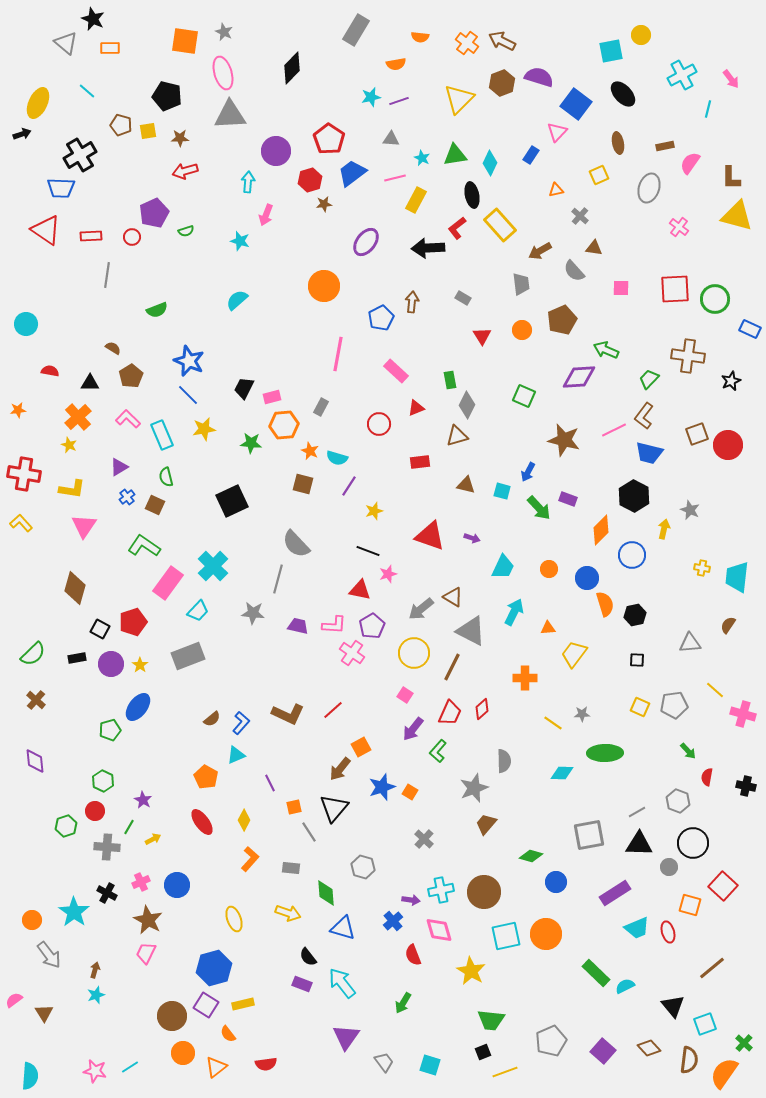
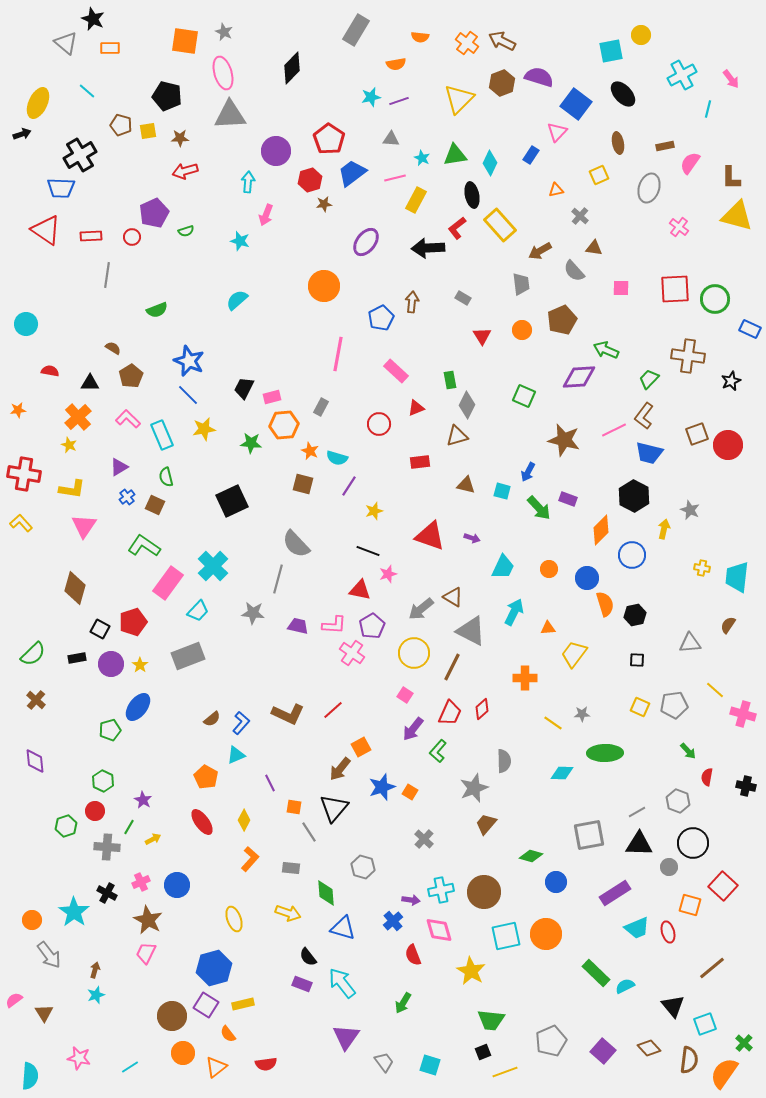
orange square at (294, 807): rotated 21 degrees clockwise
pink star at (95, 1071): moved 16 px left, 13 px up
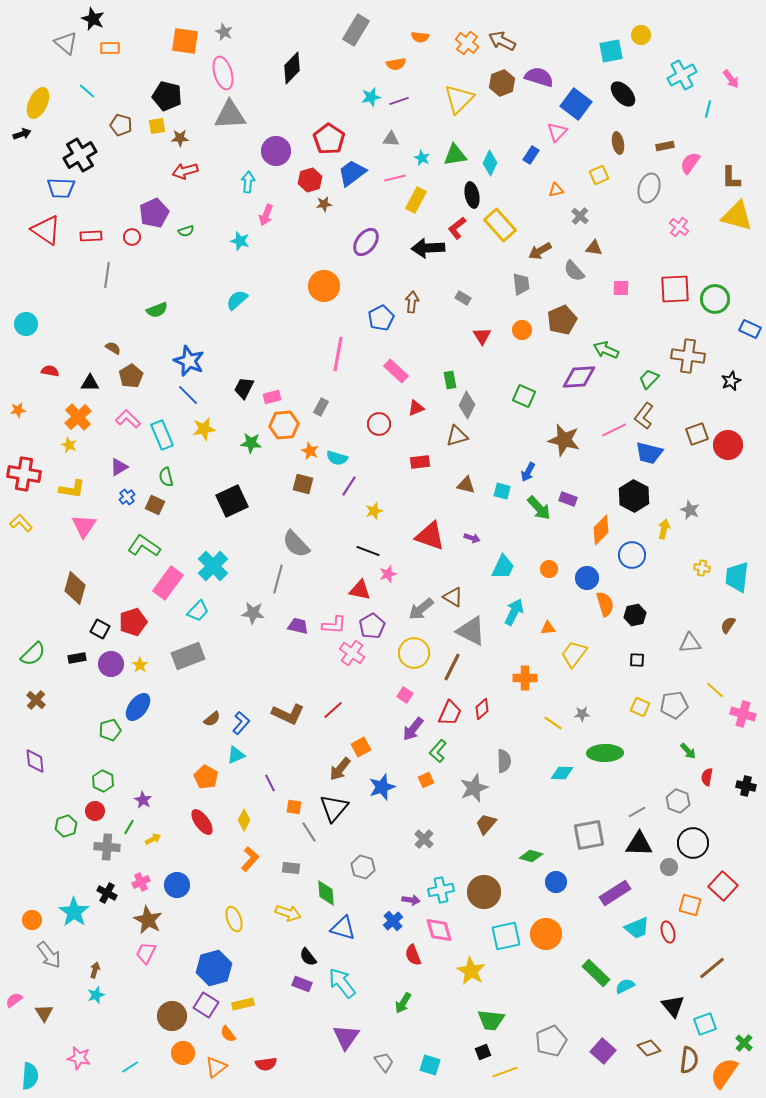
yellow square at (148, 131): moved 9 px right, 5 px up
orange square at (410, 792): moved 16 px right, 12 px up; rotated 35 degrees clockwise
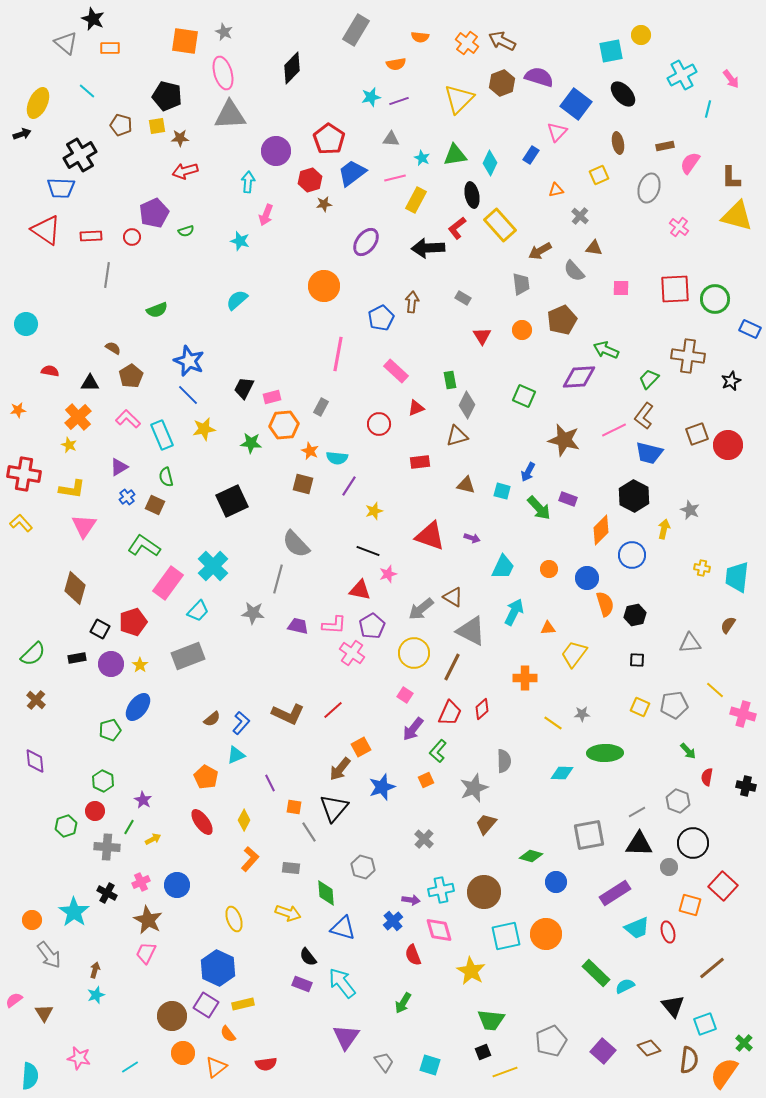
cyan semicircle at (337, 458): rotated 10 degrees counterclockwise
blue hexagon at (214, 968): moved 4 px right; rotated 20 degrees counterclockwise
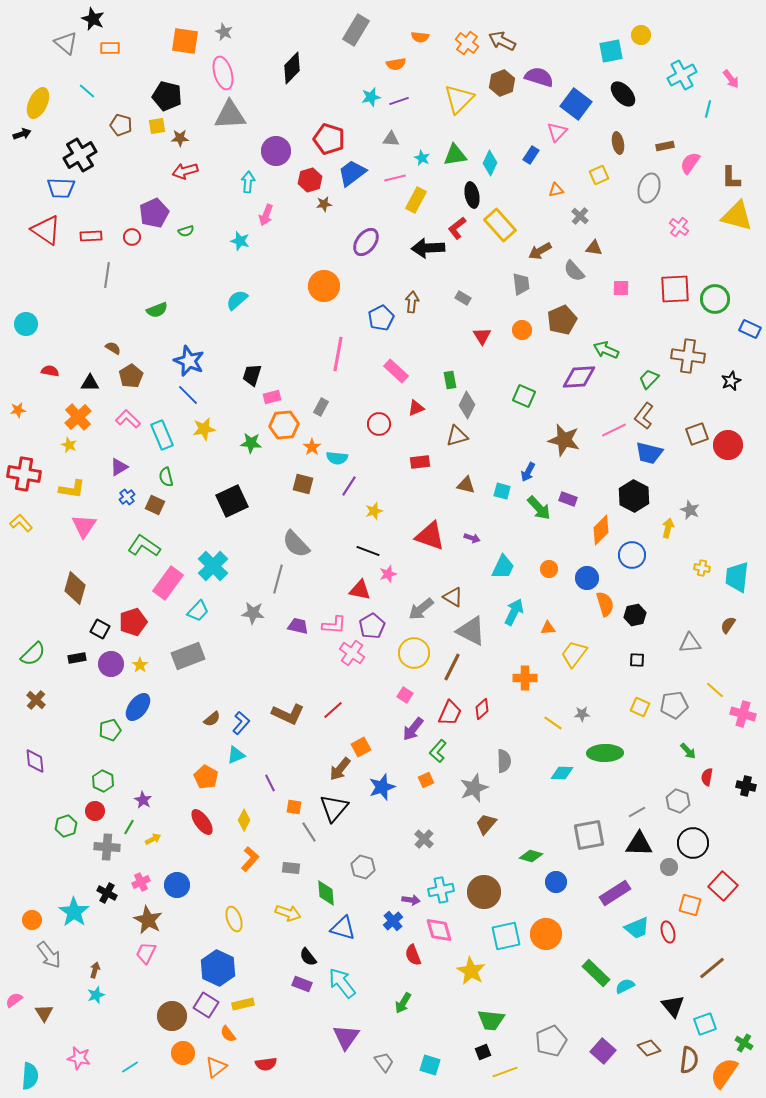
red pentagon at (329, 139): rotated 16 degrees counterclockwise
black trapezoid at (244, 388): moved 8 px right, 13 px up; rotated 10 degrees counterclockwise
orange star at (310, 451): moved 2 px right, 4 px up; rotated 12 degrees clockwise
yellow arrow at (664, 529): moved 4 px right, 1 px up
green cross at (744, 1043): rotated 12 degrees counterclockwise
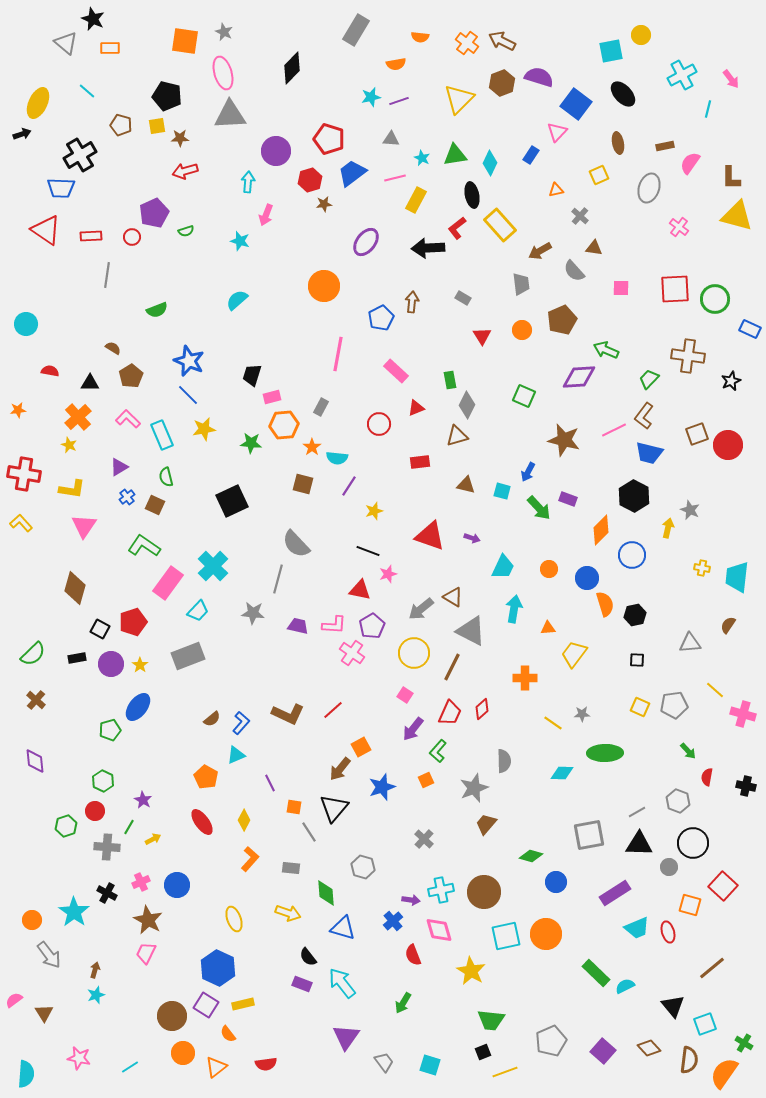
cyan arrow at (514, 612): moved 3 px up; rotated 16 degrees counterclockwise
cyan semicircle at (30, 1076): moved 4 px left, 2 px up
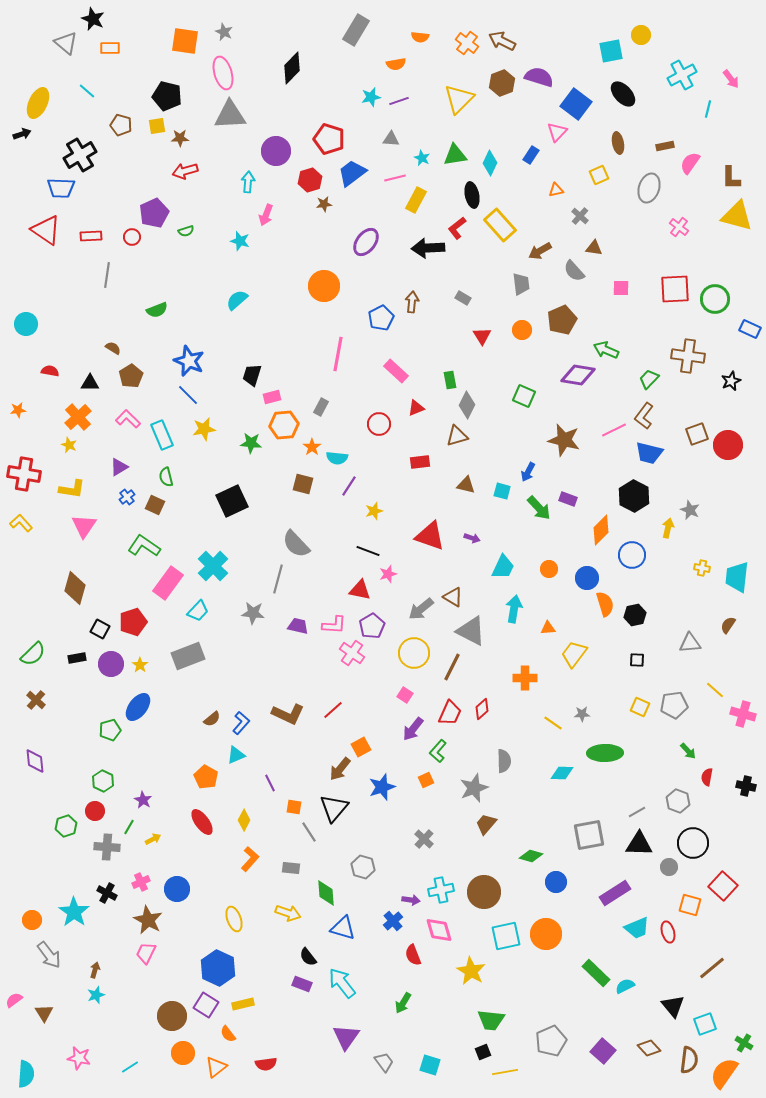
purple diamond at (579, 377): moved 1 px left, 2 px up; rotated 12 degrees clockwise
blue circle at (177, 885): moved 4 px down
yellow line at (505, 1072): rotated 10 degrees clockwise
